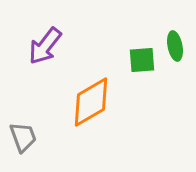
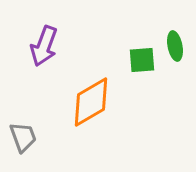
purple arrow: moved 1 px left; rotated 18 degrees counterclockwise
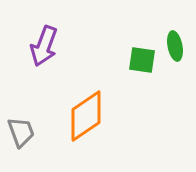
green square: rotated 12 degrees clockwise
orange diamond: moved 5 px left, 14 px down; rotated 4 degrees counterclockwise
gray trapezoid: moved 2 px left, 5 px up
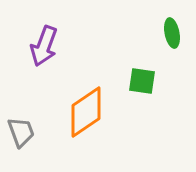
green ellipse: moved 3 px left, 13 px up
green square: moved 21 px down
orange diamond: moved 4 px up
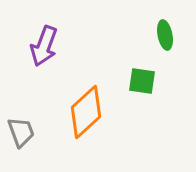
green ellipse: moved 7 px left, 2 px down
orange diamond: rotated 8 degrees counterclockwise
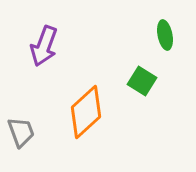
green square: rotated 24 degrees clockwise
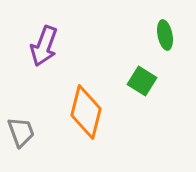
orange diamond: rotated 34 degrees counterclockwise
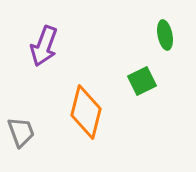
green square: rotated 32 degrees clockwise
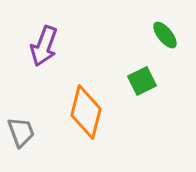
green ellipse: rotated 28 degrees counterclockwise
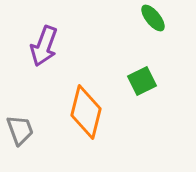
green ellipse: moved 12 px left, 17 px up
gray trapezoid: moved 1 px left, 2 px up
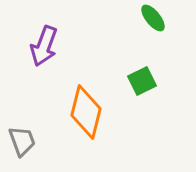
gray trapezoid: moved 2 px right, 11 px down
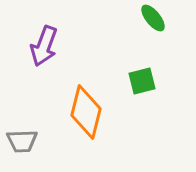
green square: rotated 12 degrees clockwise
gray trapezoid: rotated 108 degrees clockwise
